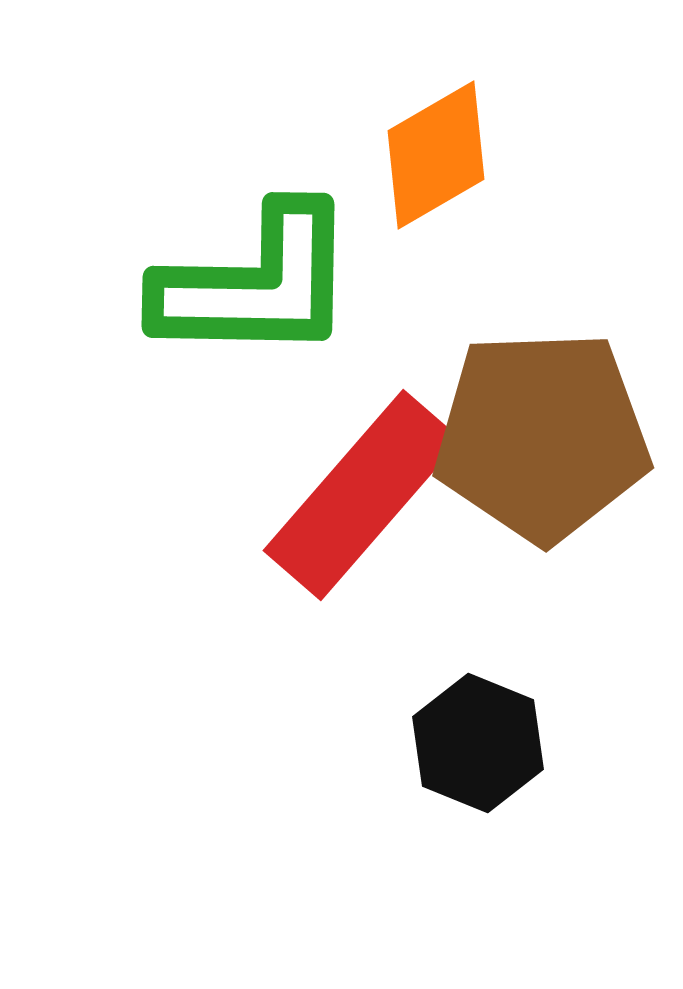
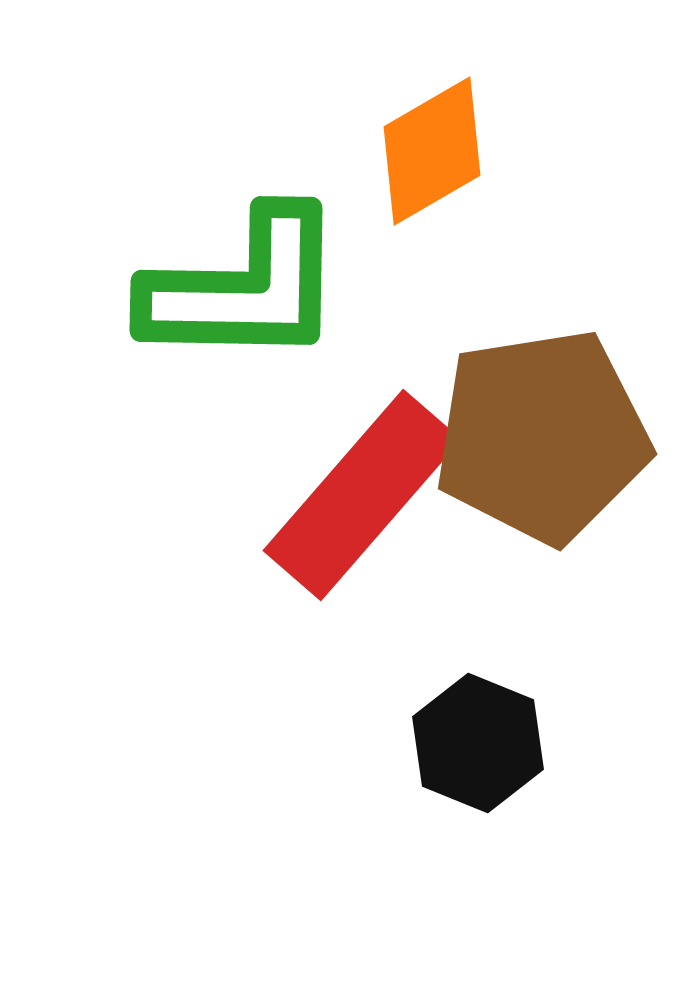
orange diamond: moved 4 px left, 4 px up
green L-shape: moved 12 px left, 4 px down
brown pentagon: rotated 7 degrees counterclockwise
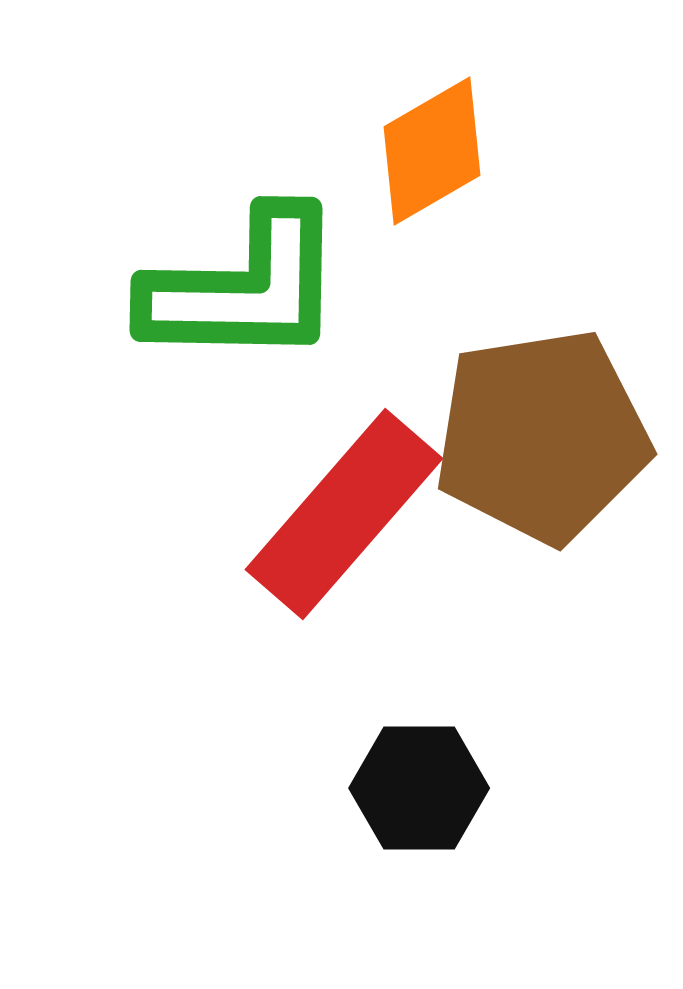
red rectangle: moved 18 px left, 19 px down
black hexagon: moved 59 px left, 45 px down; rotated 22 degrees counterclockwise
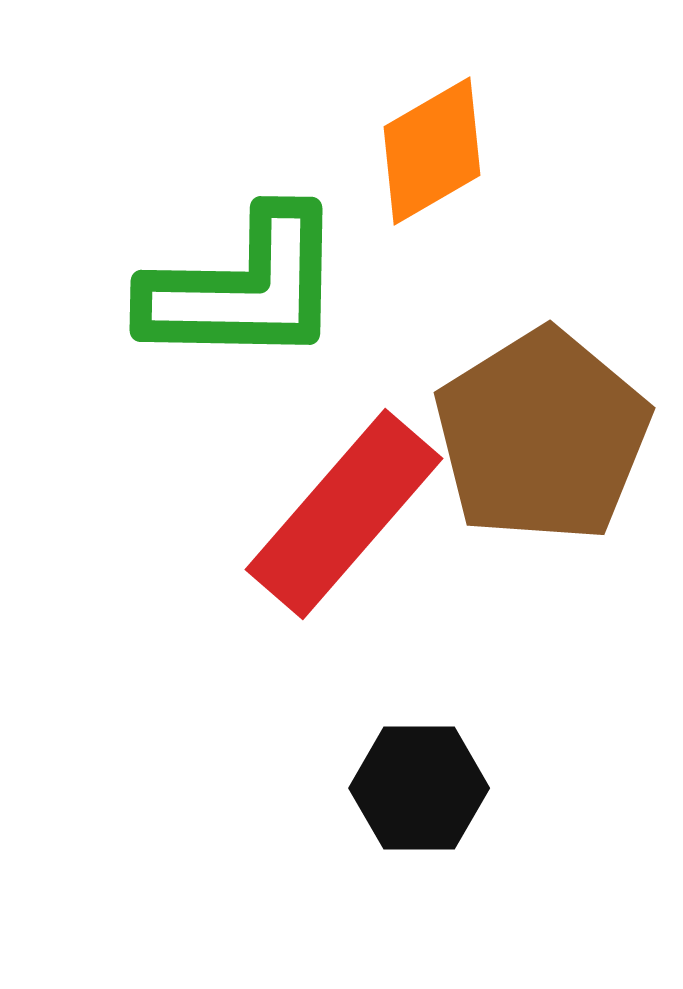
brown pentagon: rotated 23 degrees counterclockwise
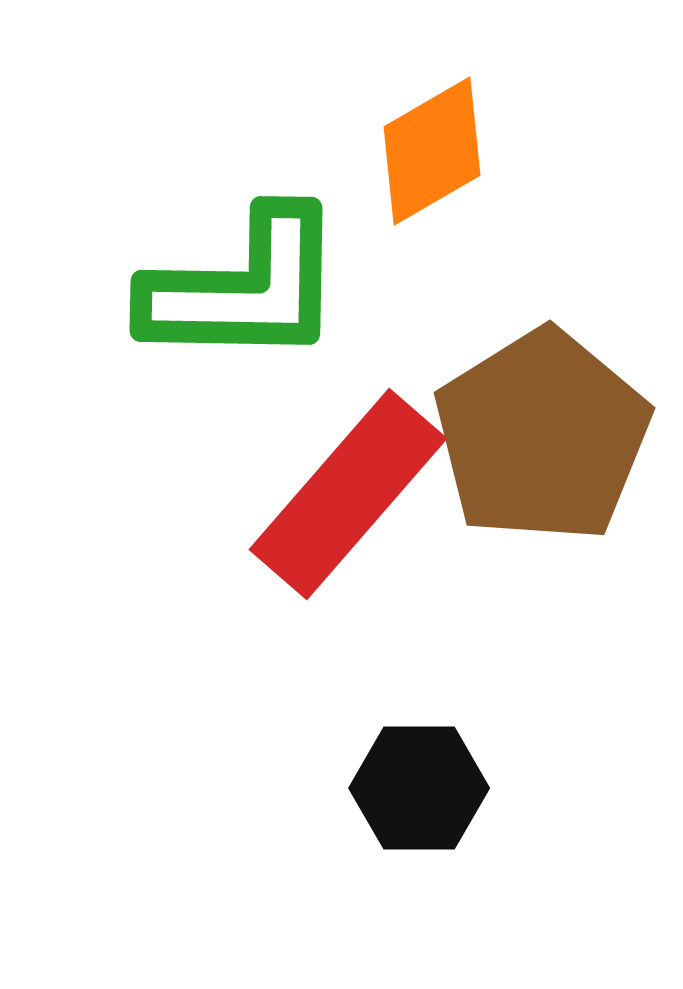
red rectangle: moved 4 px right, 20 px up
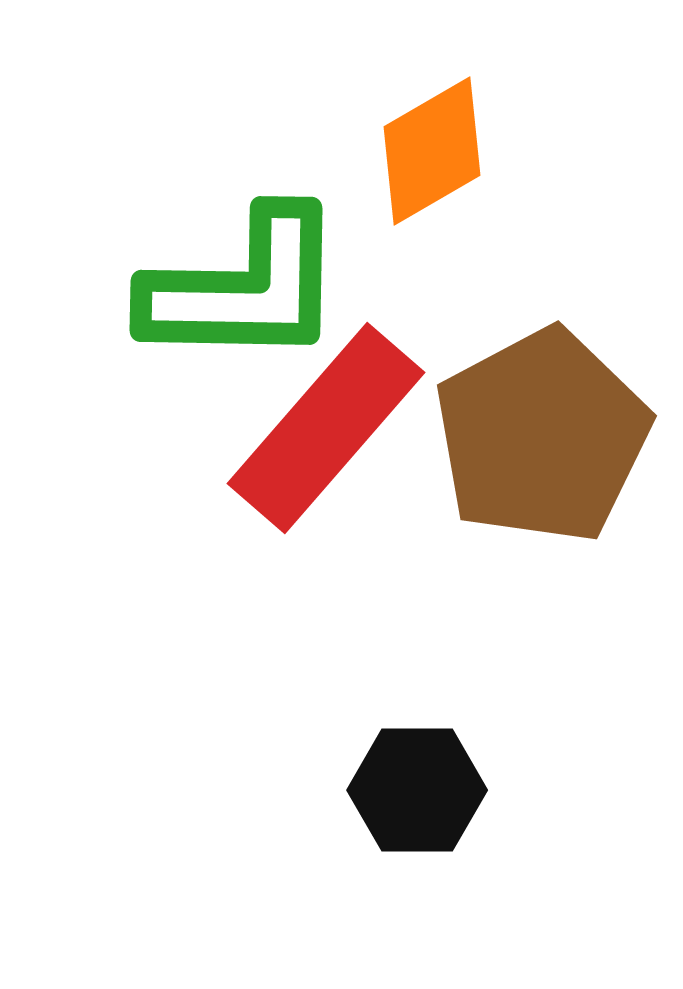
brown pentagon: rotated 4 degrees clockwise
red rectangle: moved 22 px left, 66 px up
black hexagon: moved 2 px left, 2 px down
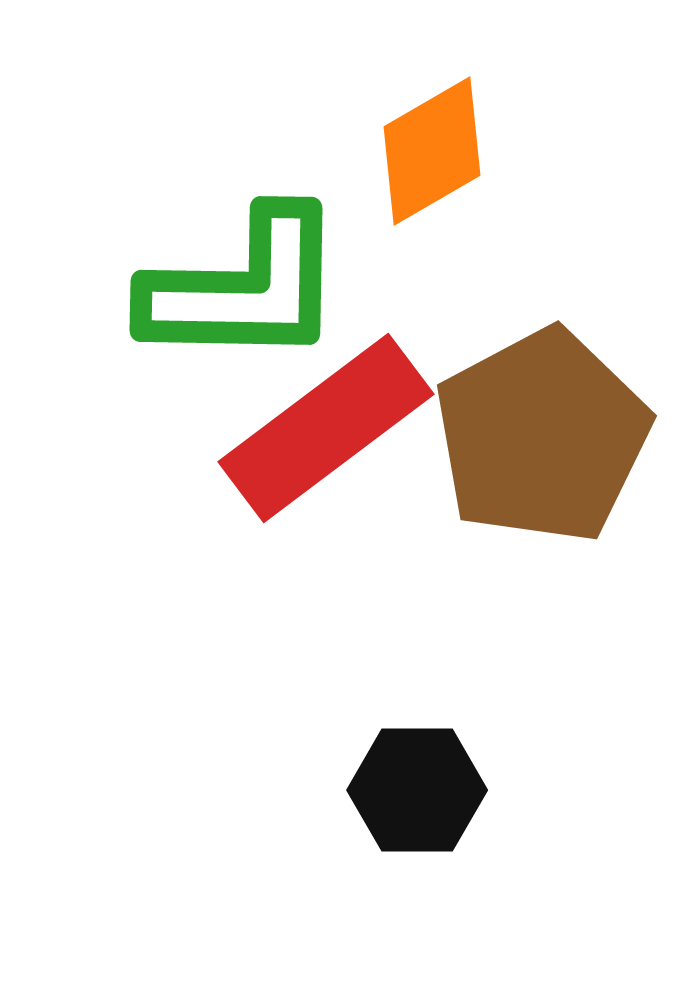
red rectangle: rotated 12 degrees clockwise
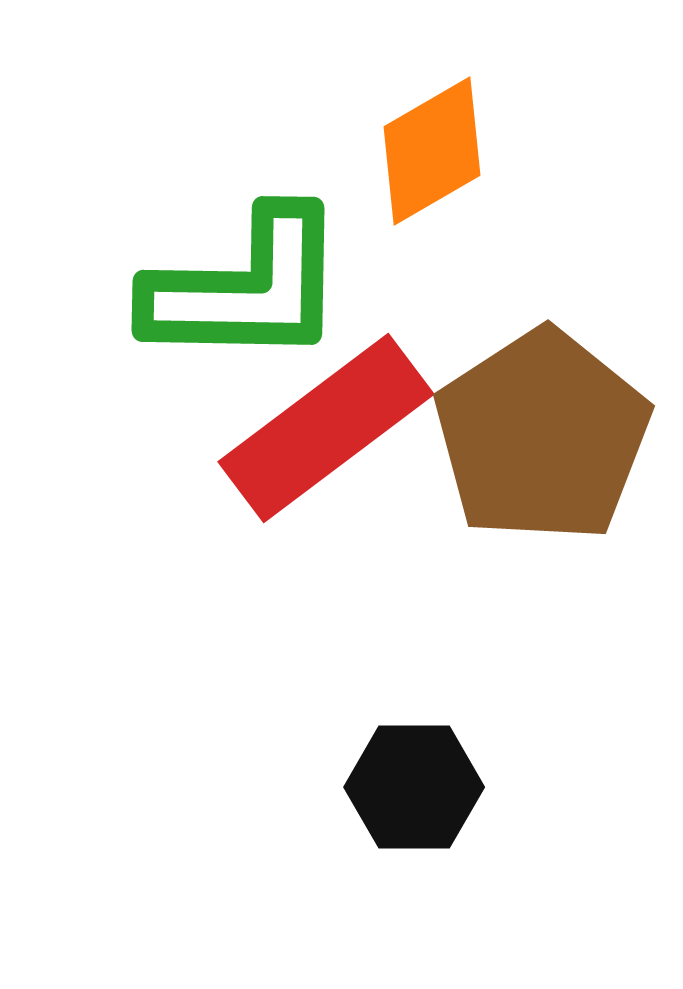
green L-shape: moved 2 px right
brown pentagon: rotated 5 degrees counterclockwise
black hexagon: moved 3 px left, 3 px up
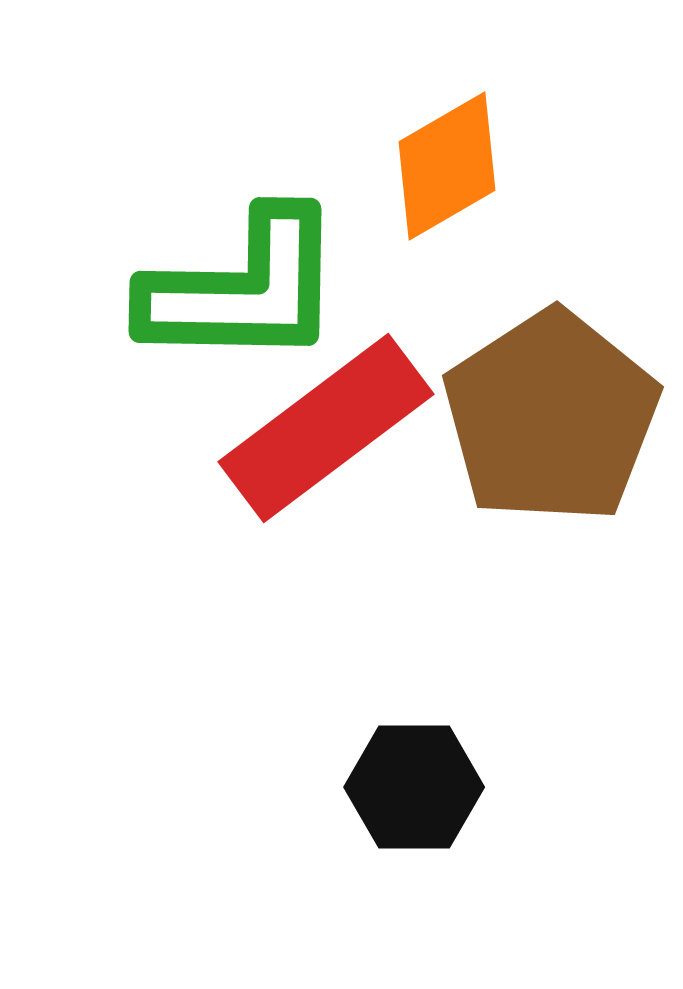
orange diamond: moved 15 px right, 15 px down
green L-shape: moved 3 px left, 1 px down
brown pentagon: moved 9 px right, 19 px up
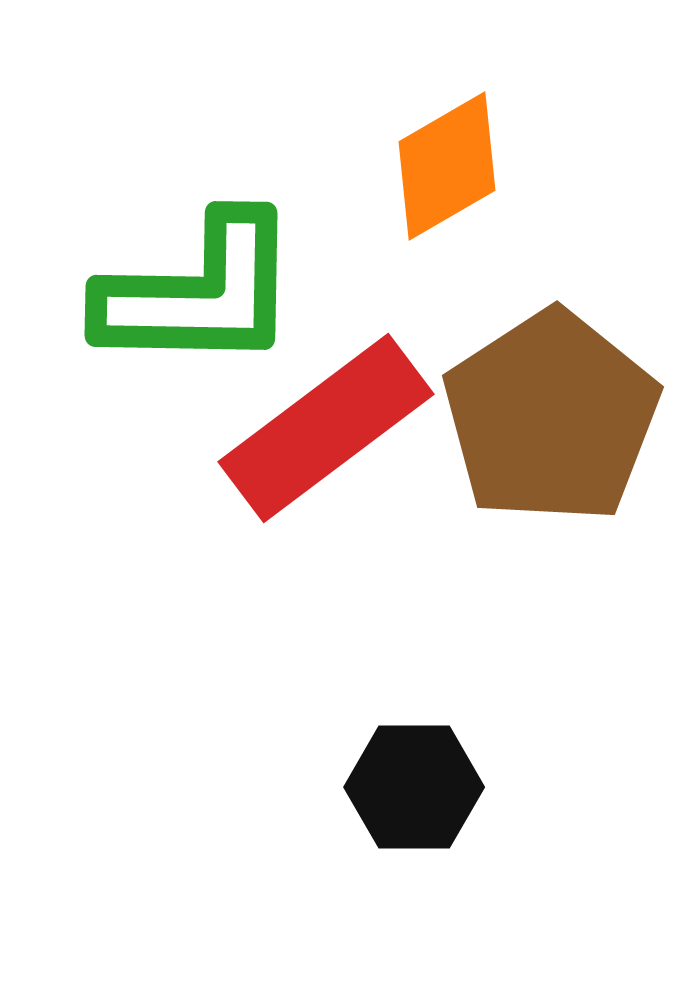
green L-shape: moved 44 px left, 4 px down
